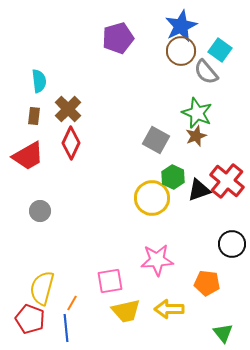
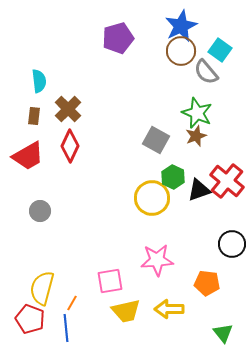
red diamond: moved 1 px left, 3 px down
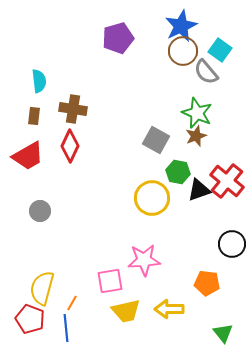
brown circle: moved 2 px right
brown cross: moved 5 px right; rotated 36 degrees counterclockwise
green hexagon: moved 5 px right, 5 px up; rotated 15 degrees counterclockwise
pink star: moved 13 px left
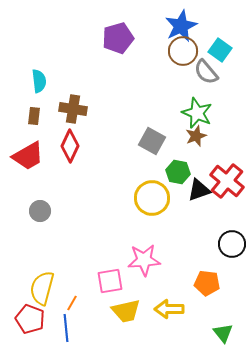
gray square: moved 4 px left, 1 px down
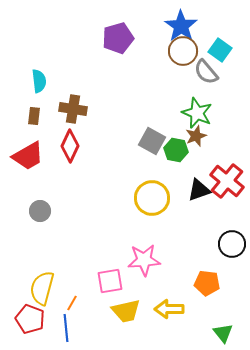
blue star: rotated 12 degrees counterclockwise
green hexagon: moved 2 px left, 22 px up
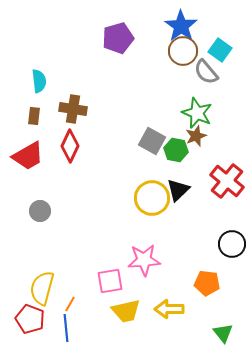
black triangle: moved 21 px left; rotated 25 degrees counterclockwise
orange line: moved 2 px left, 1 px down
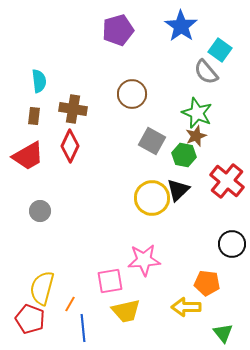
purple pentagon: moved 8 px up
brown circle: moved 51 px left, 43 px down
green hexagon: moved 8 px right, 5 px down
yellow arrow: moved 17 px right, 2 px up
blue line: moved 17 px right
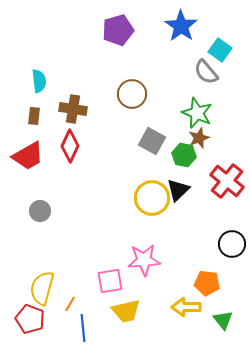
brown star: moved 3 px right, 2 px down
green triangle: moved 13 px up
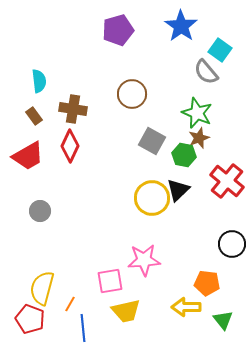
brown rectangle: rotated 42 degrees counterclockwise
